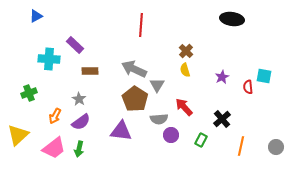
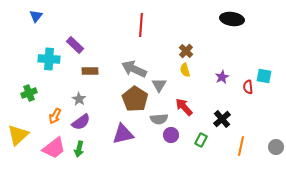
blue triangle: rotated 24 degrees counterclockwise
gray triangle: moved 2 px right
purple triangle: moved 2 px right, 3 px down; rotated 20 degrees counterclockwise
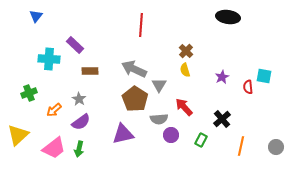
black ellipse: moved 4 px left, 2 px up
orange arrow: moved 1 px left, 6 px up; rotated 21 degrees clockwise
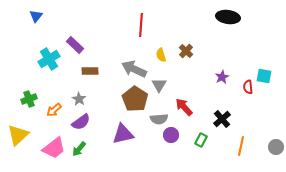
cyan cross: rotated 35 degrees counterclockwise
yellow semicircle: moved 24 px left, 15 px up
green cross: moved 6 px down
green arrow: rotated 28 degrees clockwise
